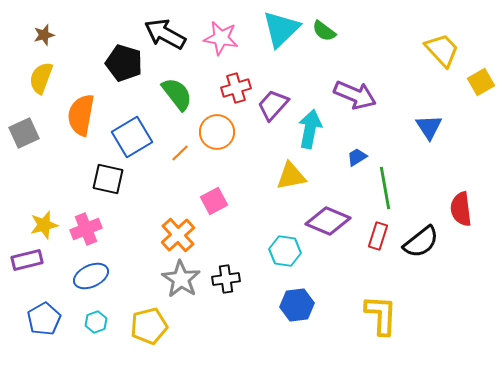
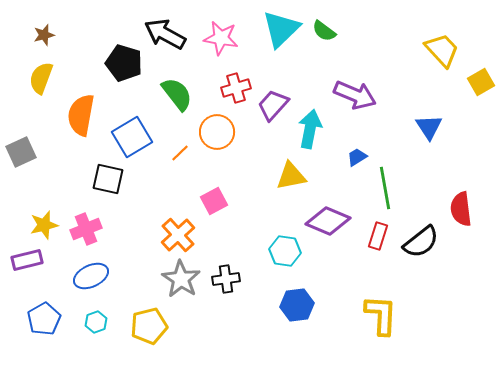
gray square at (24, 133): moved 3 px left, 19 px down
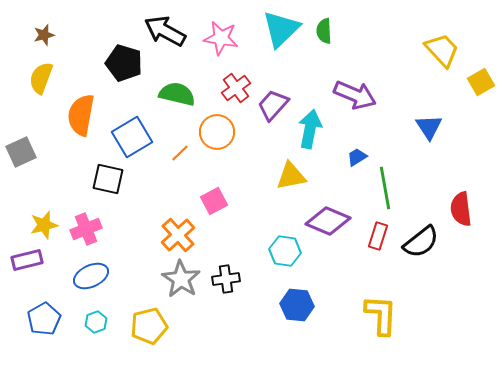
green semicircle at (324, 31): rotated 50 degrees clockwise
black arrow at (165, 34): moved 3 px up
red cross at (236, 88): rotated 20 degrees counterclockwise
green semicircle at (177, 94): rotated 39 degrees counterclockwise
blue hexagon at (297, 305): rotated 12 degrees clockwise
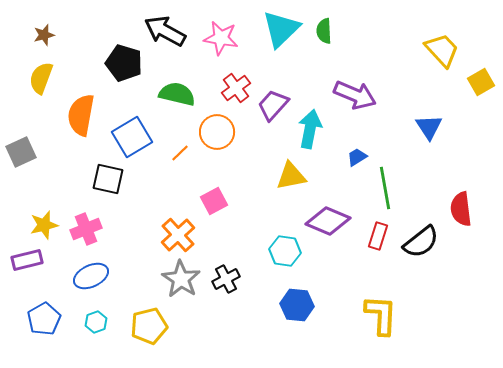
black cross at (226, 279): rotated 20 degrees counterclockwise
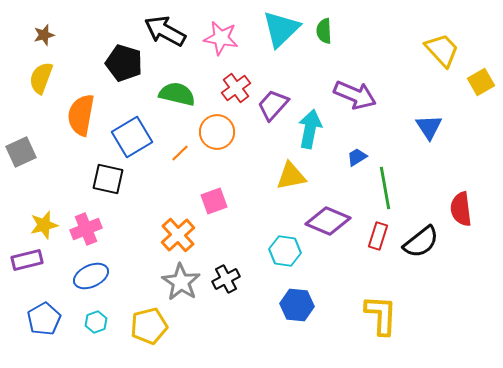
pink square at (214, 201): rotated 8 degrees clockwise
gray star at (181, 279): moved 3 px down
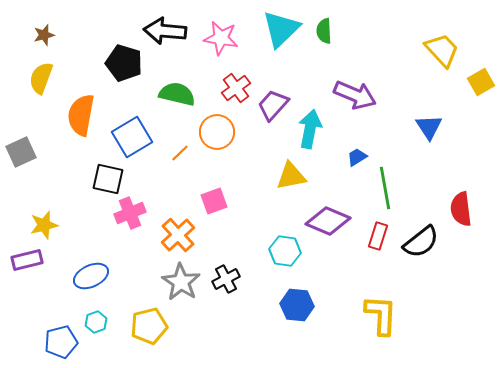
black arrow at (165, 31): rotated 24 degrees counterclockwise
pink cross at (86, 229): moved 44 px right, 16 px up
blue pentagon at (44, 319): moved 17 px right, 23 px down; rotated 16 degrees clockwise
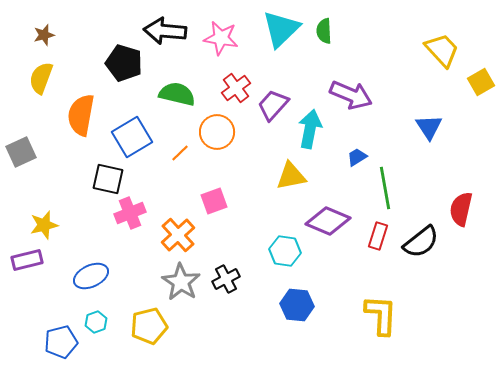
purple arrow at (355, 95): moved 4 px left
red semicircle at (461, 209): rotated 20 degrees clockwise
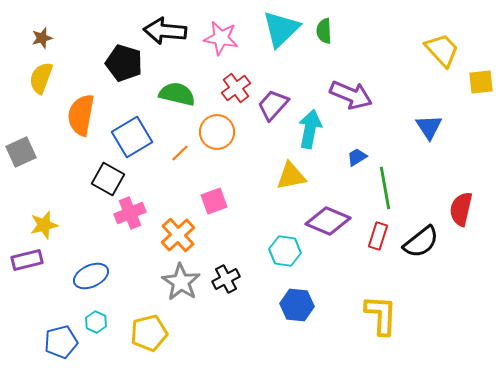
brown star at (44, 35): moved 2 px left, 3 px down
yellow square at (481, 82): rotated 24 degrees clockwise
black square at (108, 179): rotated 16 degrees clockwise
cyan hexagon at (96, 322): rotated 15 degrees counterclockwise
yellow pentagon at (149, 326): moved 7 px down
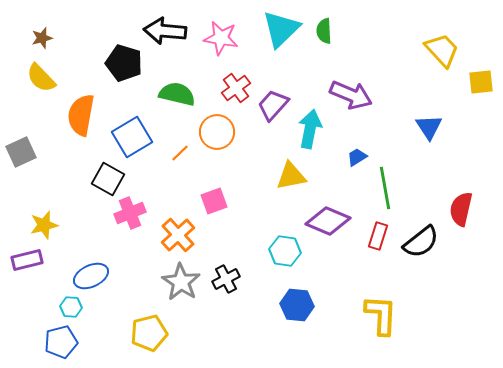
yellow semicircle at (41, 78): rotated 64 degrees counterclockwise
cyan hexagon at (96, 322): moved 25 px left, 15 px up; rotated 20 degrees counterclockwise
